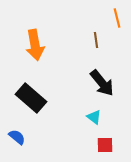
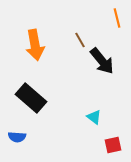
brown line: moved 16 px left; rotated 21 degrees counterclockwise
black arrow: moved 22 px up
blue semicircle: rotated 144 degrees clockwise
red square: moved 8 px right; rotated 12 degrees counterclockwise
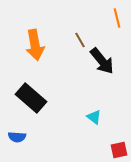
red square: moved 6 px right, 5 px down
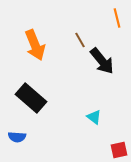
orange arrow: rotated 12 degrees counterclockwise
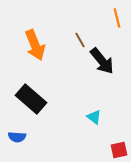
black rectangle: moved 1 px down
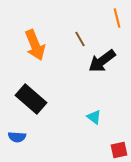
brown line: moved 1 px up
black arrow: rotated 92 degrees clockwise
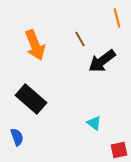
cyan triangle: moved 6 px down
blue semicircle: rotated 114 degrees counterclockwise
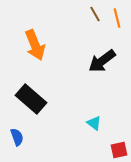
brown line: moved 15 px right, 25 px up
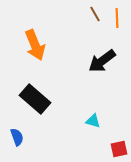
orange line: rotated 12 degrees clockwise
black rectangle: moved 4 px right
cyan triangle: moved 1 px left, 2 px up; rotated 21 degrees counterclockwise
red square: moved 1 px up
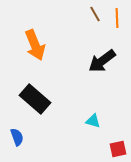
red square: moved 1 px left
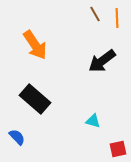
orange arrow: rotated 12 degrees counterclockwise
blue semicircle: rotated 24 degrees counterclockwise
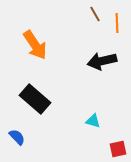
orange line: moved 5 px down
black arrow: rotated 24 degrees clockwise
